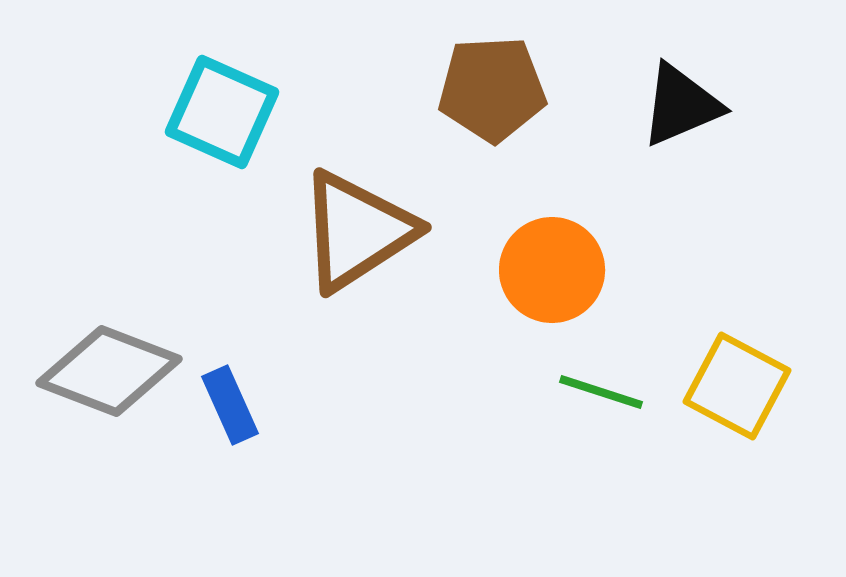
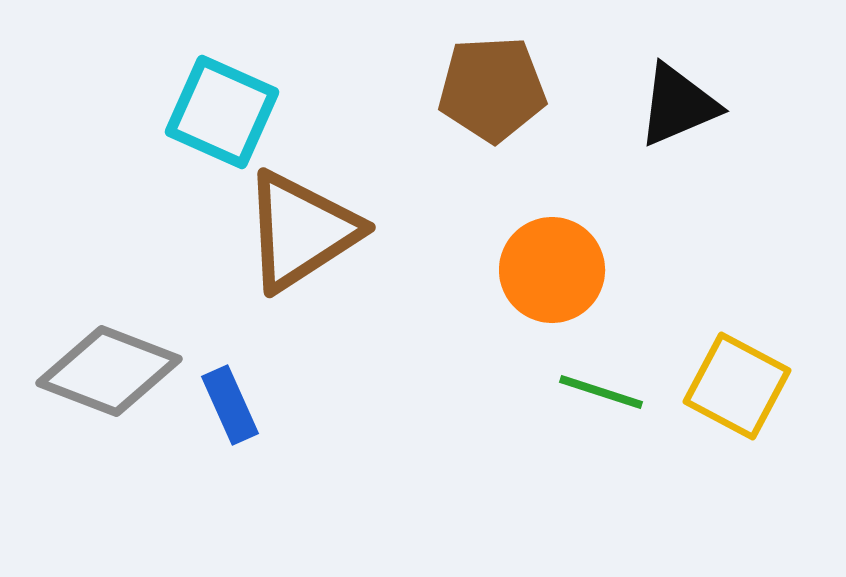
black triangle: moved 3 px left
brown triangle: moved 56 px left
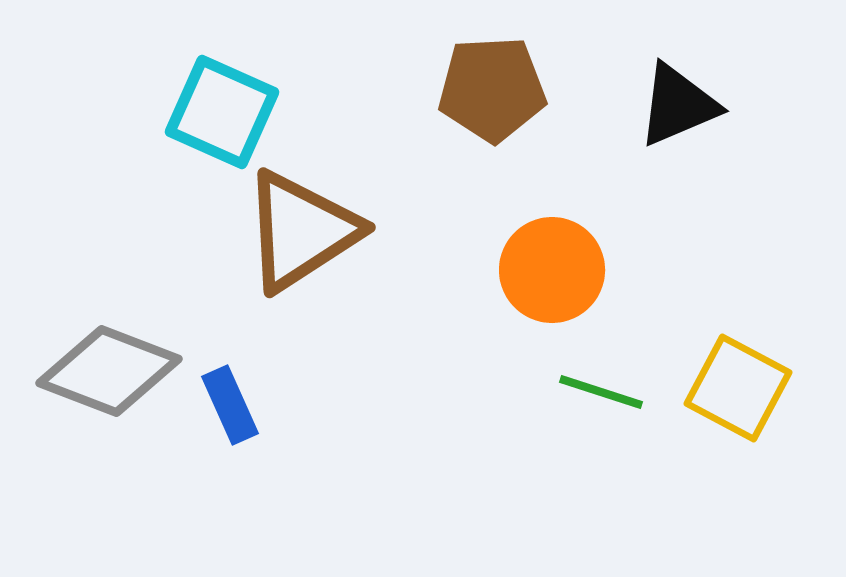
yellow square: moved 1 px right, 2 px down
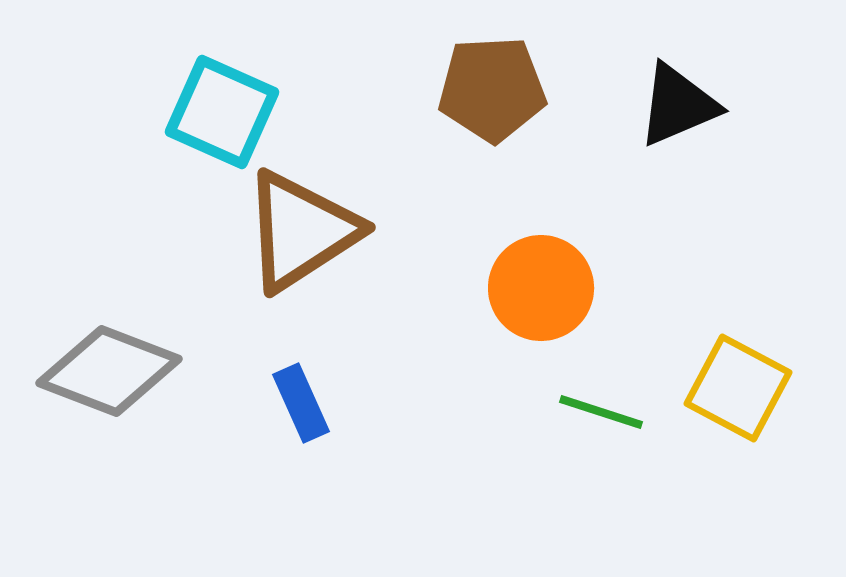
orange circle: moved 11 px left, 18 px down
green line: moved 20 px down
blue rectangle: moved 71 px right, 2 px up
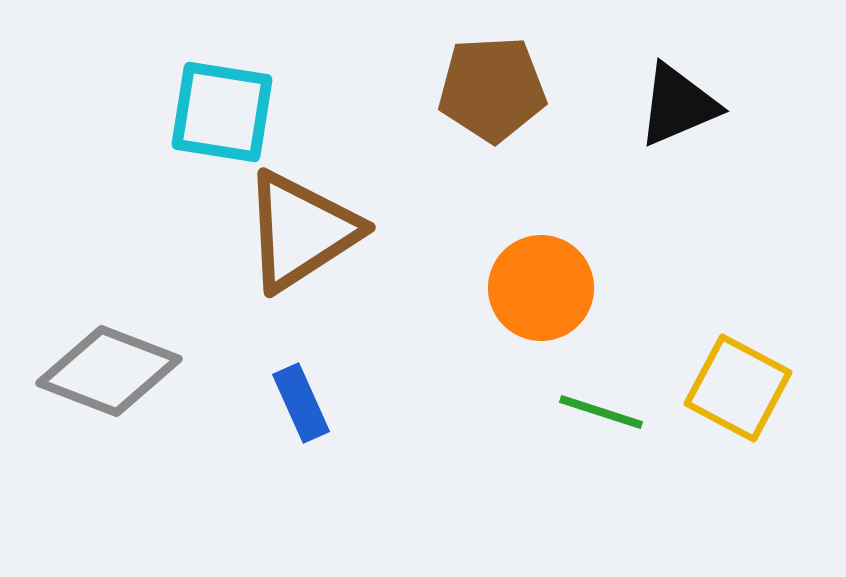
cyan square: rotated 15 degrees counterclockwise
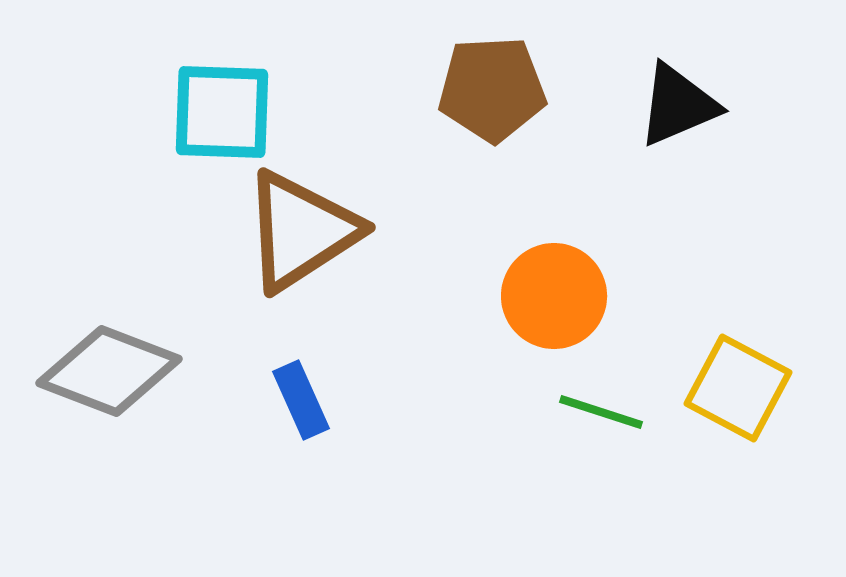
cyan square: rotated 7 degrees counterclockwise
orange circle: moved 13 px right, 8 px down
blue rectangle: moved 3 px up
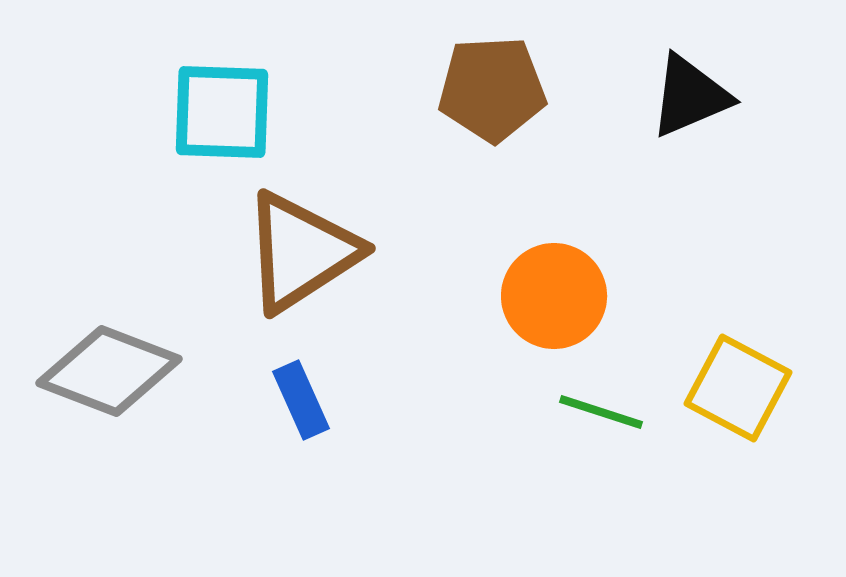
black triangle: moved 12 px right, 9 px up
brown triangle: moved 21 px down
